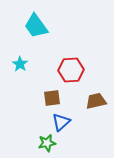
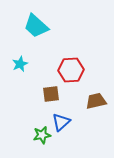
cyan trapezoid: rotated 12 degrees counterclockwise
cyan star: rotated 14 degrees clockwise
brown square: moved 1 px left, 4 px up
green star: moved 5 px left, 8 px up
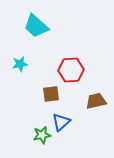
cyan star: rotated 14 degrees clockwise
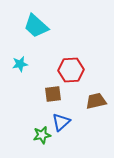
brown square: moved 2 px right
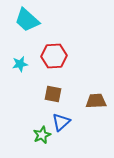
cyan trapezoid: moved 9 px left, 6 px up
red hexagon: moved 17 px left, 14 px up
brown square: rotated 18 degrees clockwise
brown trapezoid: rotated 10 degrees clockwise
green star: rotated 12 degrees counterclockwise
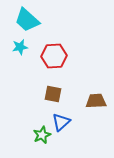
cyan star: moved 17 px up
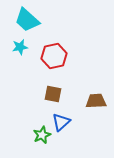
red hexagon: rotated 10 degrees counterclockwise
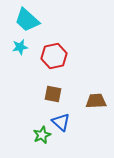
blue triangle: rotated 36 degrees counterclockwise
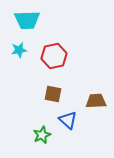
cyan trapezoid: rotated 44 degrees counterclockwise
cyan star: moved 1 px left, 3 px down
blue triangle: moved 7 px right, 2 px up
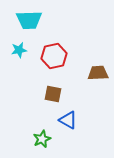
cyan trapezoid: moved 2 px right
brown trapezoid: moved 2 px right, 28 px up
blue triangle: rotated 12 degrees counterclockwise
green star: moved 4 px down
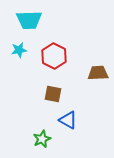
red hexagon: rotated 20 degrees counterclockwise
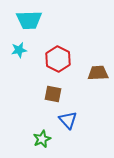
red hexagon: moved 4 px right, 3 px down
blue triangle: rotated 18 degrees clockwise
